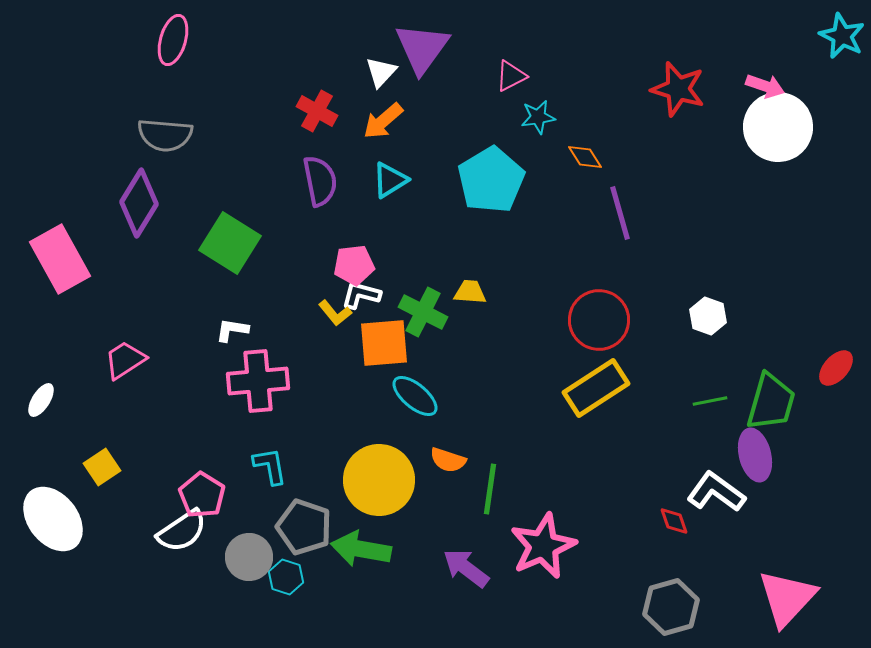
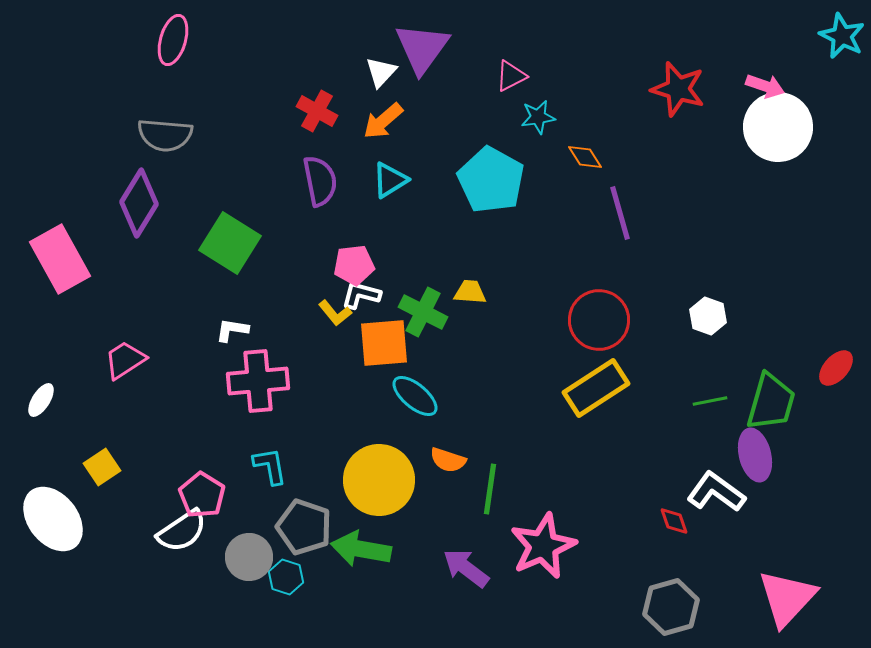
cyan pentagon at (491, 180): rotated 12 degrees counterclockwise
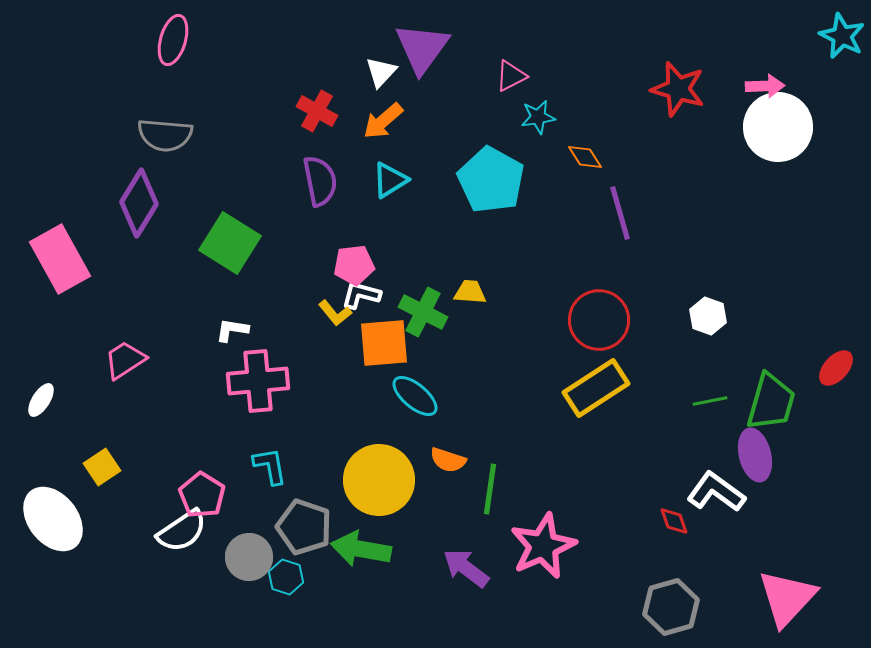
pink arrow at (765, 86): rotated 21 degrees counterclockwise
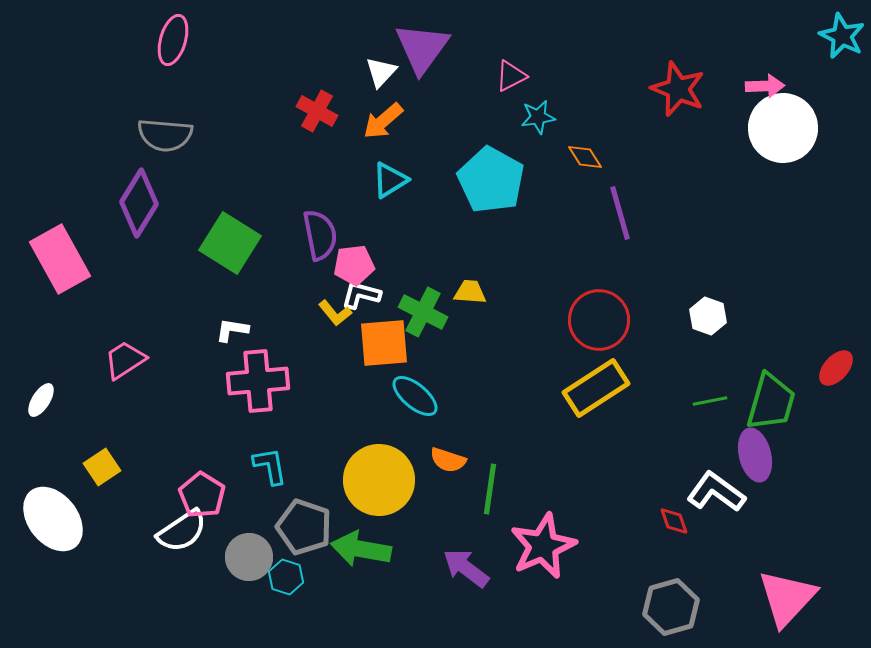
red star at (678, 89): rotated 6 degrees clockwise
white circle at (778, 127): moved 5 px right, 1 px down
purple semicircle at (320, 181): moved 54 px down
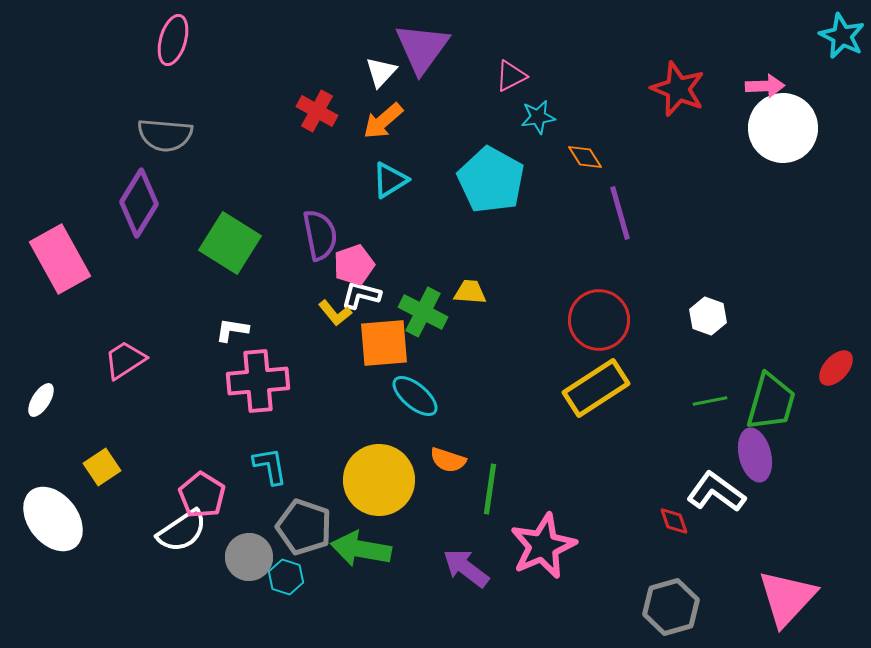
pink pentagon at (354, 265): rotated 12 degrees counterclockwise
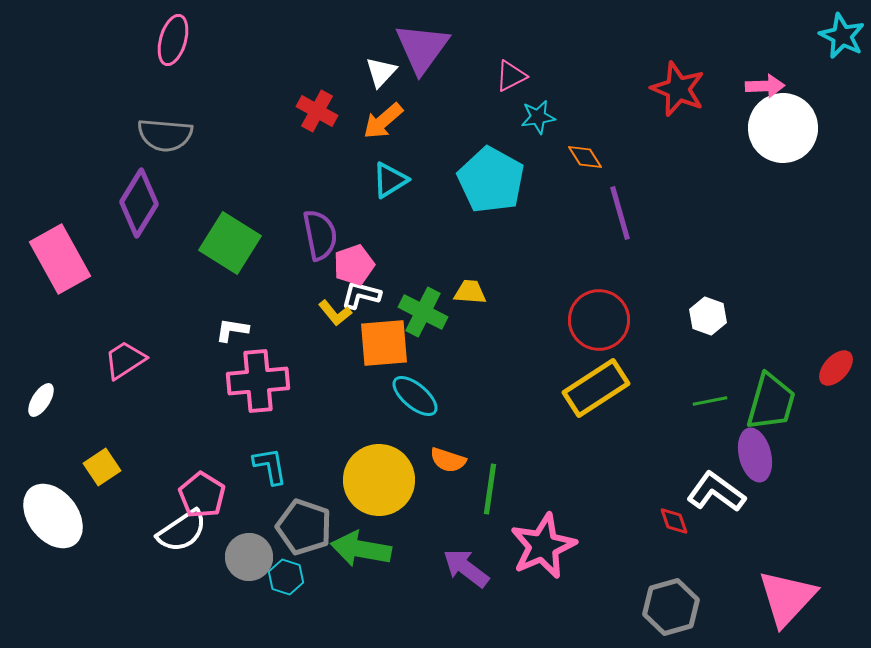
white ellipse at (53, 519): moved 3 px up
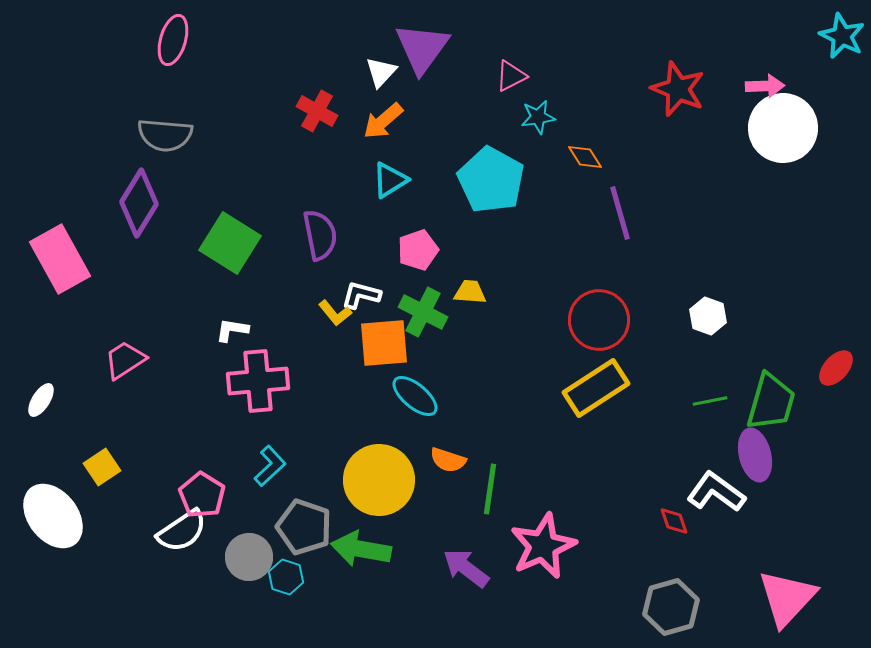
pink pentagon at (354, 265): moved 64 px right, 15 px up
cyan L-shape at (270, 466): rotated 57 degrees clockwise
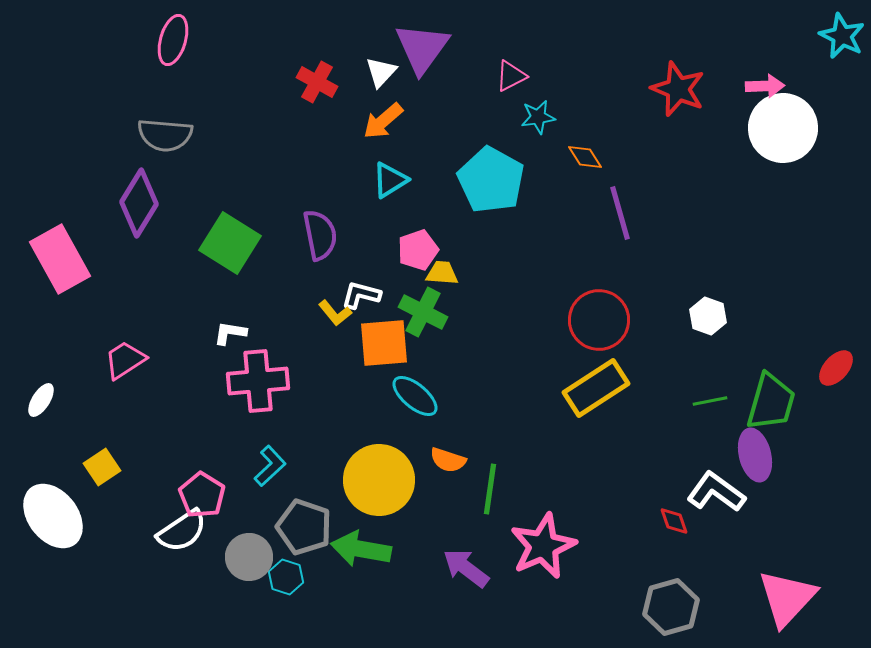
red cross at (317, 111): moved 29 px up
yellow trapezoid at (470, 292): moved 28 px left, 19 px up
white L-shape at (232, 330): moved 2 px left, 3 px down
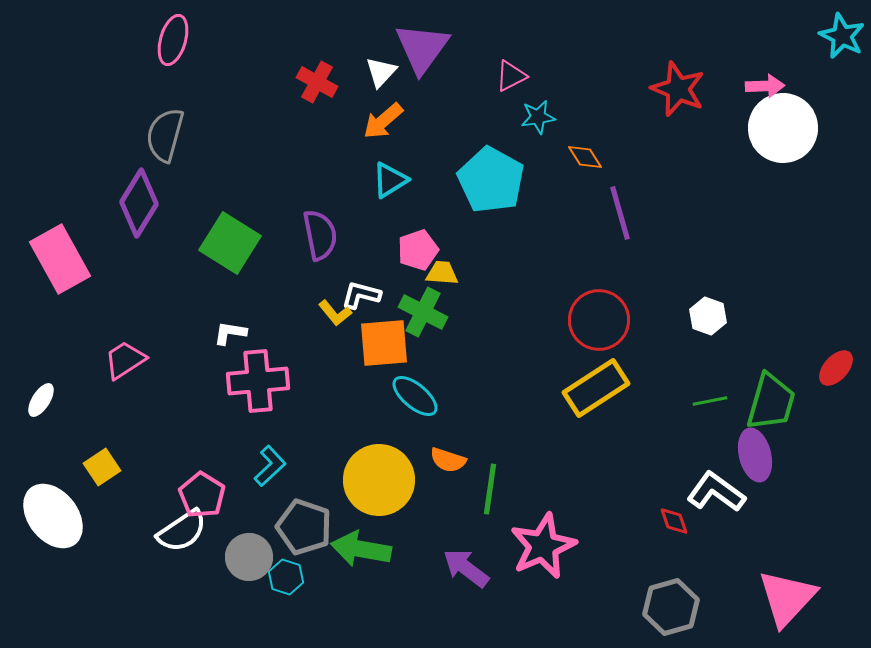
gray semicircle at (165, 135): rotated 100 degrees clockwise
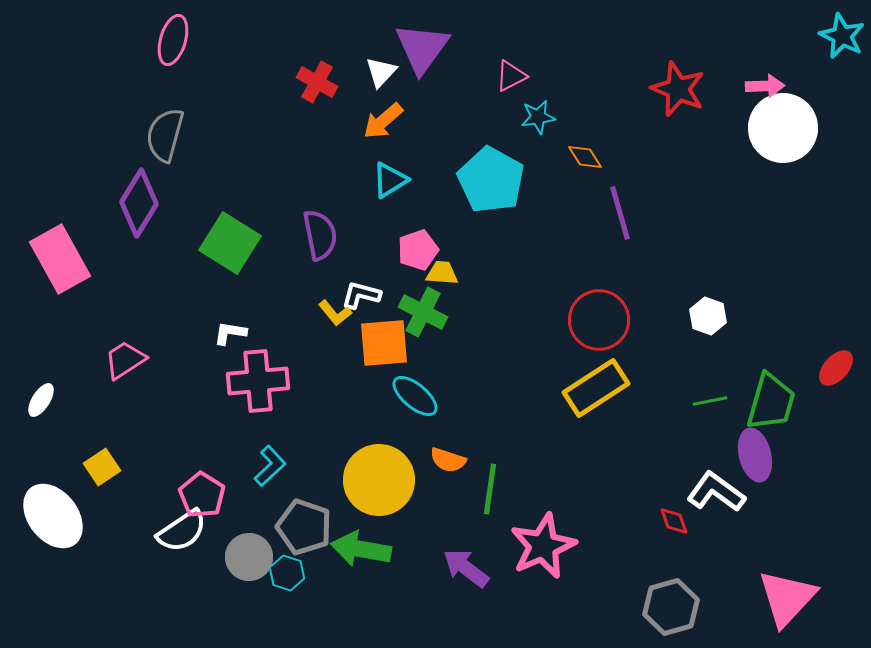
cyan hexagon at (286, 577): moved 1 px right, 4 px up
